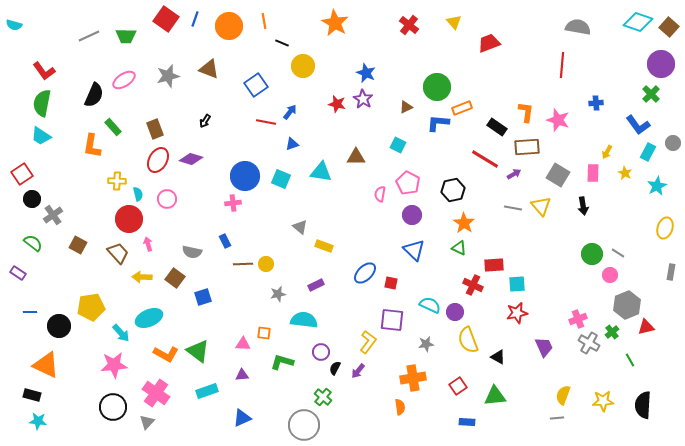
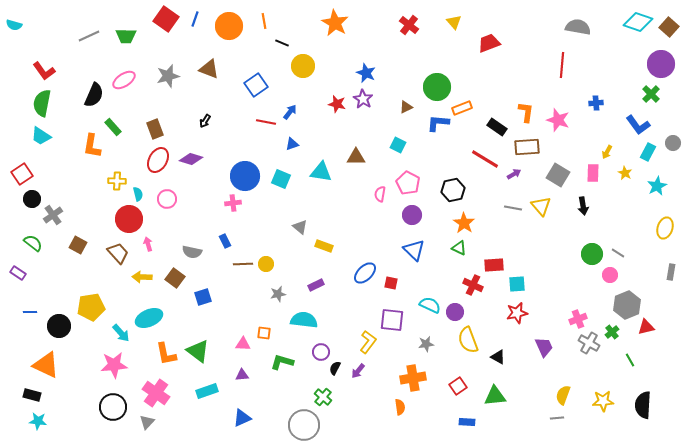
orange L-shape at (166, 354): rotated 50 degrees clockwise
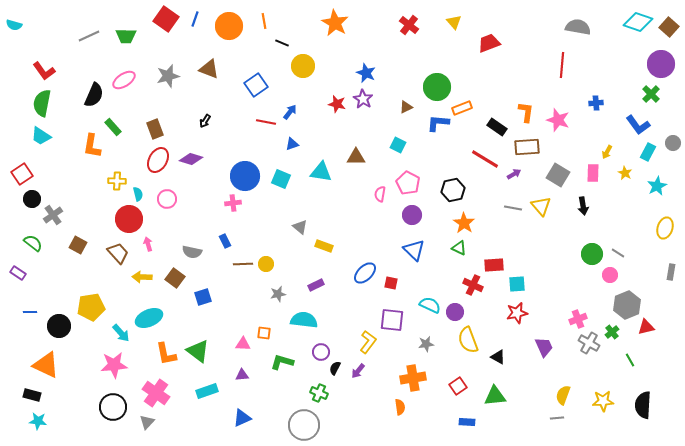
green cross at (323, 397): moved 4 px left, 4 px up; rotated 18 degrees counterclockwise
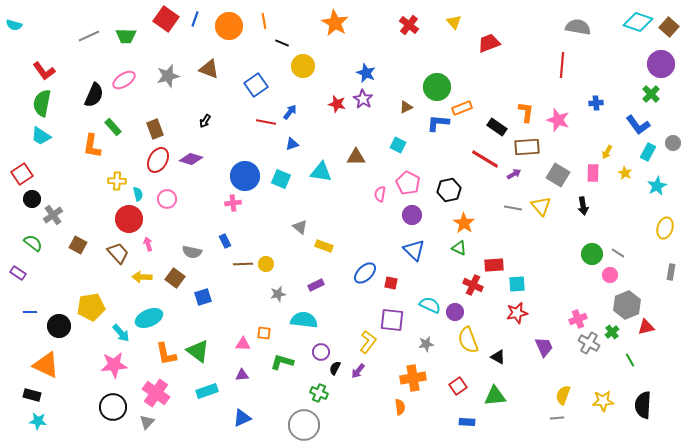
black hexagon at (453, 190): moved 4 px left
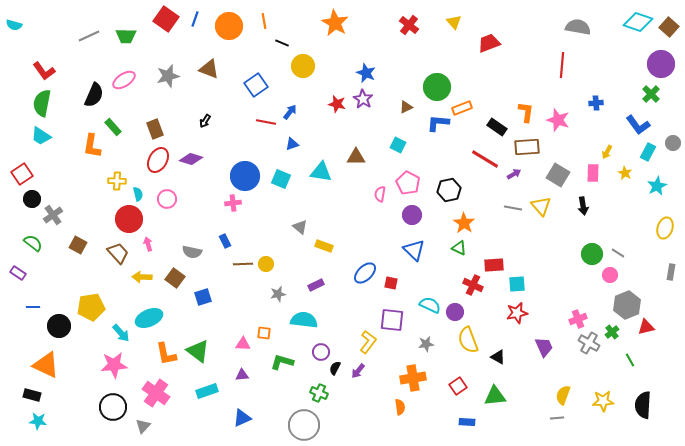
blue line at (30, 312): moved 3 px right, 5 px up
gray triangle at (147, 422): moved 4 px left, 4 px down
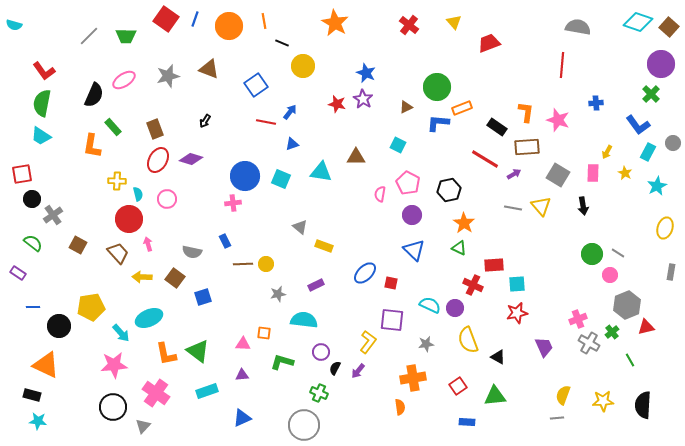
gray line at (89, 36): rotated 20 degrees counterclockwise
red square at (22, 174): rotated 25 degrees clockwise
purple circle at (455, 312): moved 4 px up
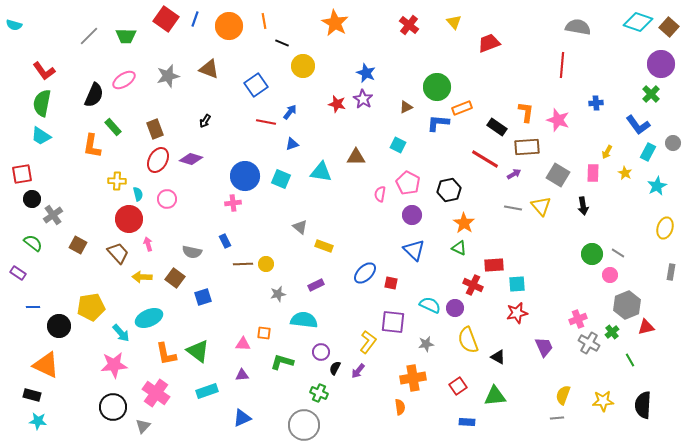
purple square at (392, 320): moved 1 px right, 2 px down
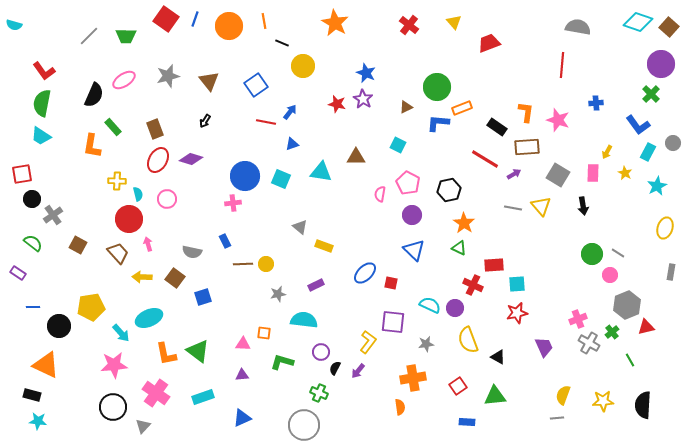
brown triangle at (209, 69): moved 12 px down; rotated 30 degrees clockwise
cyan rectangle at (207, 391): moved 4 px left, 6 px down
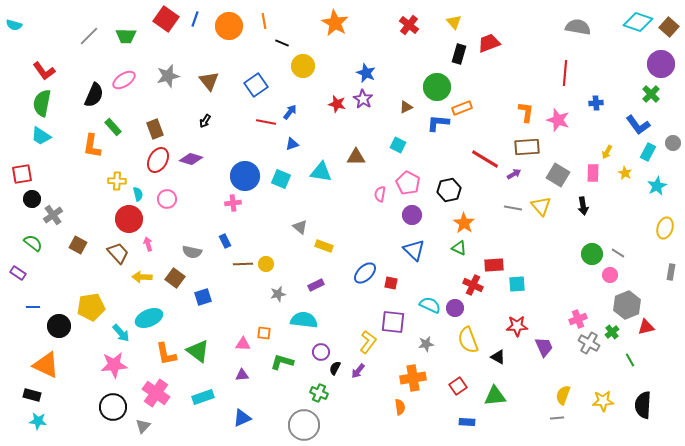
red line at (562, 65): moved 3 px right, 8 px down
black rectangle at (497, 127): moved 38 px left, 73 px up; rotated 72 degrees clockwise
red star at (517, 313): moved 13 px down; rotated 10 degrees clockwise
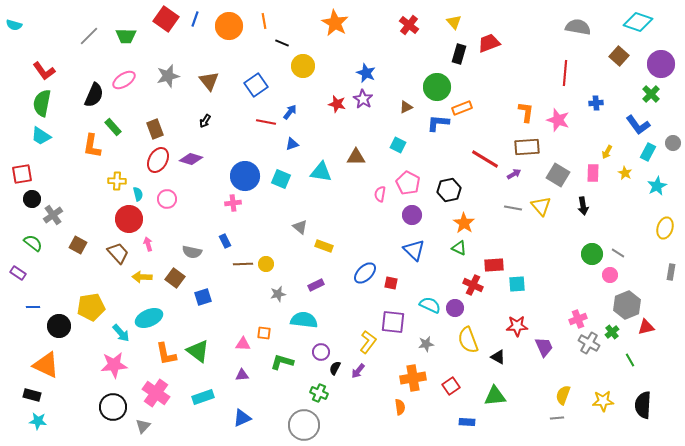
brown square at (669, 27): moved 50 px left, 29 px down
red square at (458, 386): moved 7 px left
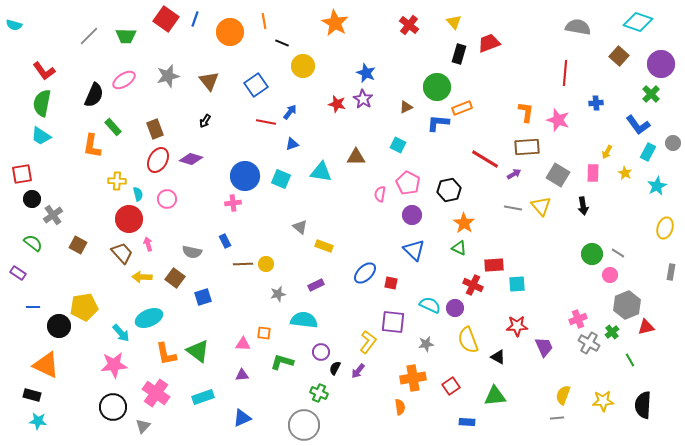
orange circle at (229, 26): moved 1 px right, 6 px down
brown trapezoid at (118, 253): moved 4 px right
yellow pentagon at (91, 307): moved 7 px left
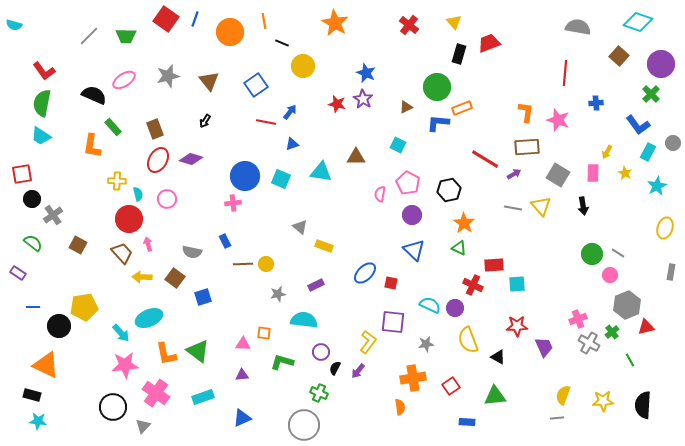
black semicircle at (94, 95): rotated 90 degrees counterclockwise
pink star at (114, 365): moved 11 px right
